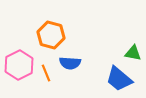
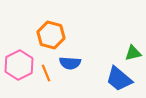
green triangle: rotated 24 degrees counterclockwise
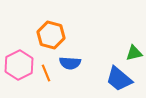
green triangle: moved 1 px right
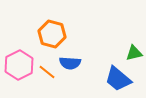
orange hexagon: moved 1 px right, 1 px up
orange line: moved 1 px right, 1 px up; rotated 30 degrees counterclockwise
blue trapezoid: moved 1 px left
